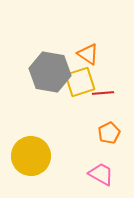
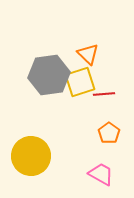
orange triangle: rotated 10 degrees clockwise
gray hexagon: moved 1 px left, 3 px down; rotated 18 degrees counterclockwise
red line: moved 1 px right, 1 px down
orange pentagon: rotated 10 degrees counterclockwise
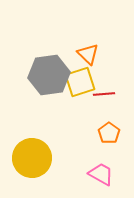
yellow circle: moved 1 px right, 2 px down
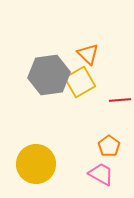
yellow square: rotated 12 degrees counterclockwise
red line: moved 16 px right, 6 px down
orange pentagon: moved 13 px down
yellow circle: moved 4 px right, 6 px down
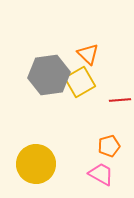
orange pentagon: rotated 20 degrees clockwise
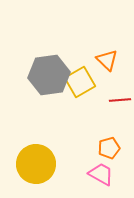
orange triangle: moved 19 px right, 6 px down
orange pentagon: moved 2 px down
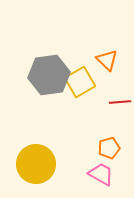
red line: moved 2 px down
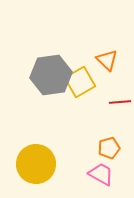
gray hexagon: moved 2 px right
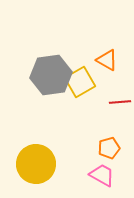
orange triangle: rotated 15 degrees counterclockwise
pink trapezoid: moved 1 px right, 1 px down
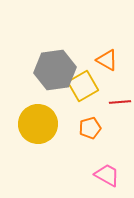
gray hexagon: moved 4 px right, 5 px up
yellow square: moved 3 px right, 4 px down
orange pentagon: moved 19 px left, 20 px up
yellow circle: moved 2 px right, 40 px up
pink trapezoid: moved 5 px right
